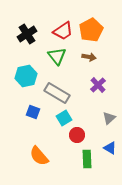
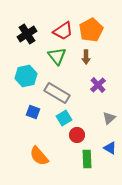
brown arrow: moved 3 px left; rotated 80 degrees clockwise
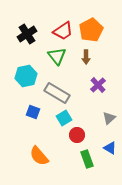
green rectangle: rotated 18 degrees counterclockwise
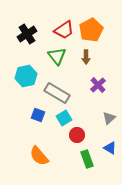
red trapezoid: moved 1 px right, 1 px up
blue square: moved 5 px right, 3 px down
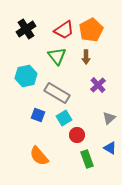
black cross: moved 1 px left, 5 px up
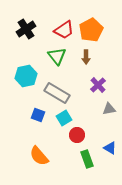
gray triangle: moved 9 px up; rotated 32 degrees clockwise
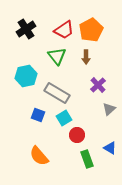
gray triangle: rotated 32 degrees counterclockwise
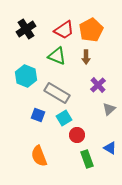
green triangle: rotated 30 degrees counterclockwise
cyan hexagon: rotated 25 degrees counterclockwise
orange semicircle: rotated 20 degrees clockwise
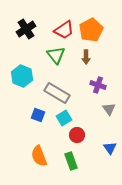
green triangle: moved 1 px left, 1 px up; rotated 30 degrees clockwise
cyan hexagon: moved 4 px left
purple cross: rotated 28 degrees counterclockwise
gray triangle: rotated 24 degrees counterclockwise
blue triangle: rotated 24 degrees clockwise
green rectangle: moved 16 px left, 2 px down
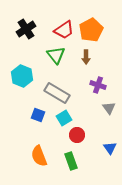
gray triangle: moved 1 px up
